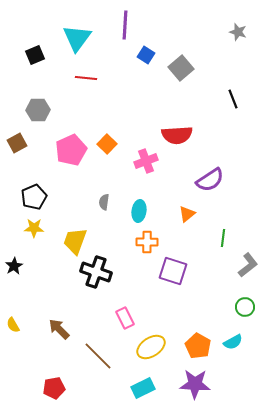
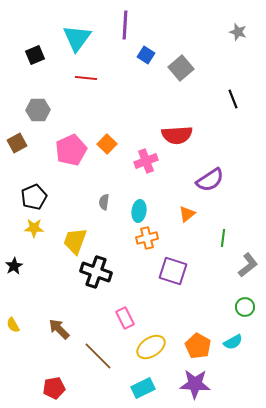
orange cross: moved 4 px up; rotated 15 degrees counterclockwise
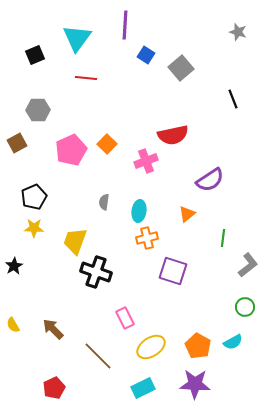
red semicircle: moved 4 px left; rotated 8 degrees counterclockwise
brown arrow: moved 6 px left
red pentagon: rotated 15 degrees counterclockwise
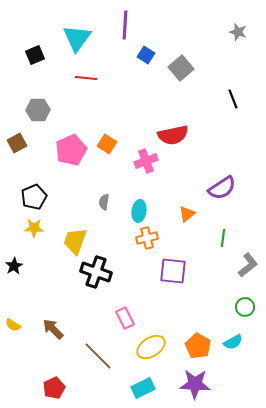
orange square: rotated 12 degrees counterclockwise
purple semicircle: moved 12 px right, 8 px down
purple square: rotated 12 degrees counterclockwise
yellow semicircle: rotated 28 degrees counterclockwise
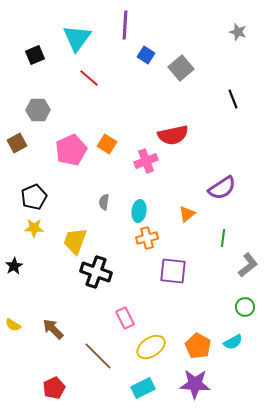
red line: moved 3 px right; rotated 35 degrees clockwise
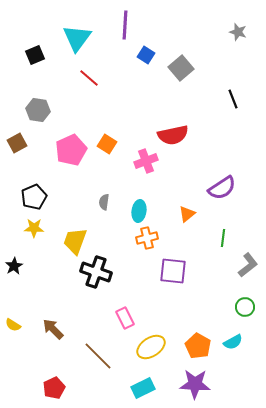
gray hexagon: rotated 10 degrees clockwise
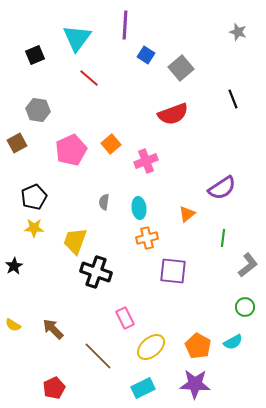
red semicircle: moved 21 px up; rotated 8 degrees counterclockwise
orange square: moved 4 px right; rotated 18 degrees clockwise
cyan ellipse: moved 3 px up; rotated 15 degrees counterclockwise
yellow ellipse: rotated 8 degrees counterclockwise
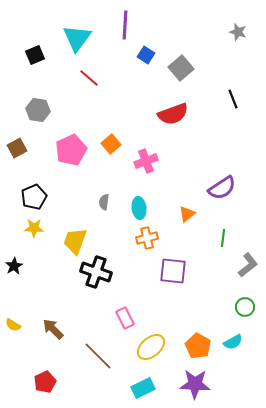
brown square: moved 5 px down
red pentagon: moved 9 px left, 6 px up
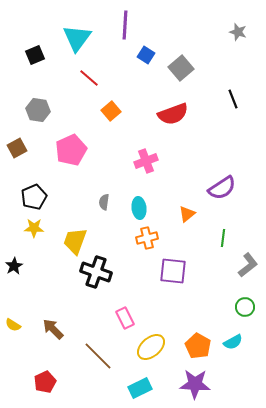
orange square: moved 33 px up
cyan rectangle: moved 3 px left
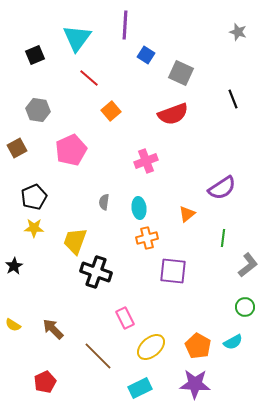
gray square: moved 5 px down; rotated 25 degrees counterclockwise
